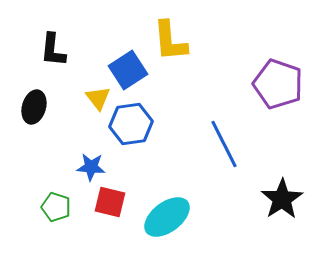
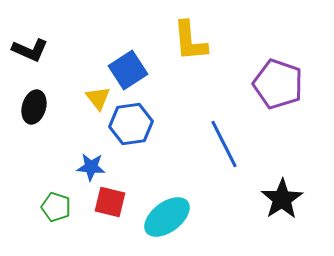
yellow L-shape: moved 20 px right
black L-shape: moved 23 px left; rotated 72 degrees counterclockwise
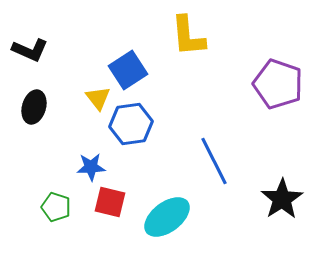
yellow L-shape: moved 2 px left, 5 px up
blue line: moved 10 px left, 17 px down
blue star: rotated 8 degrees counterclockwise
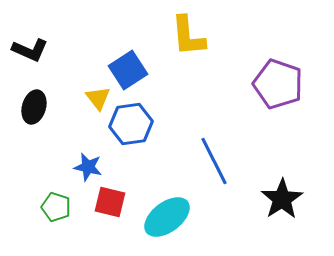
blue star: moved 3 px left; rotated 16 degrees clockwise
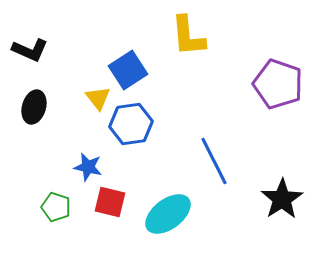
cyan ellipse: moved 1 px right, 3 px up
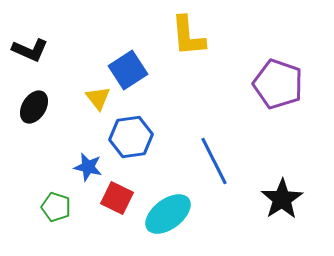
black ellipse: rotated 16 degrees clockwise
blue hexagon: moved 13 px down
red square: moved 7 px right, 4 px up; rotated 12 degrees clockwise
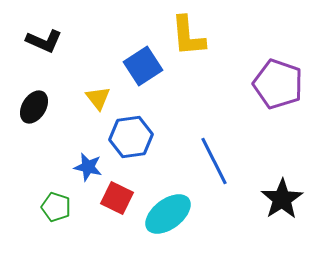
black L-shape: moved 14 px right, 9 px up
blue square: moved 15 px right, 4 px up
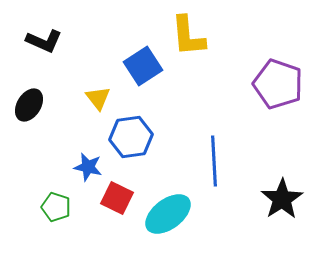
black ellipse: moved 5 px left, 2 px up
blue line: rotated 24 degrees clockwise
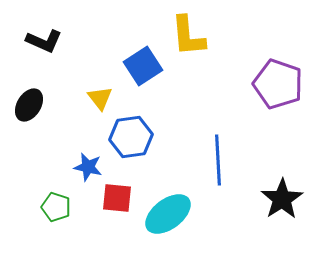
yellow triangle: moved 2 px right
blue line: moved 4 px right, 1 px up
red square: rotated 20 degrees counterclockwise
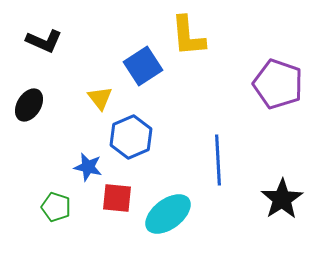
blue hexagon: rotated 15 degrees counterclockwise
